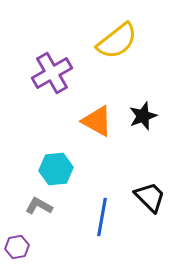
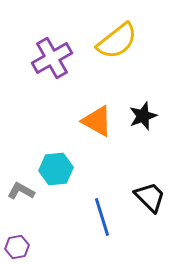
purple cross: moved 15 px up
gray L-shape: moved 18 px left, 15 px up
blue line: rotated 27 degrees counterclockwise
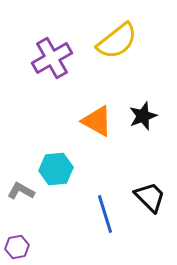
blue line: moved 3 px right, 3 px up
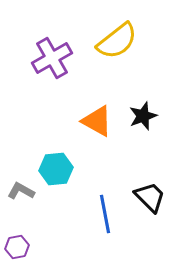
blue line: rotated 6 degrees clockwise
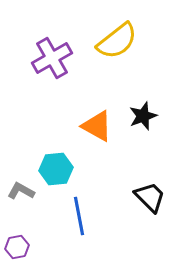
orange triangle: moved 5 px down
blue line: moved 26 px left, 2 px down
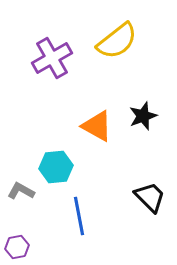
cyan hexagon: moved 2 px up
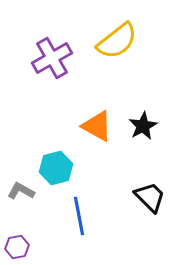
black star: moved 10 px down; rotated 8 degrees counterclockwise
cyan hexagon: moved 1 px down; rotated 8 degrees counterclockwise
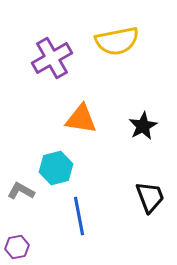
yellow semicircle: rotated 27 degrees clockwise
orange triangle: moved 16 px left, 7 px up; rotated 20 degrees counterclockwise
black trapezoid: rotated 24 degrees clockwise
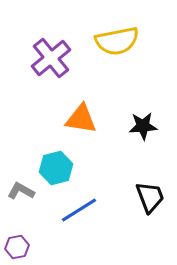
purple cross: moved 1 px left; rotated 9 degrees counterclockwise
black star: rotated 24 degrees clockwise
blue line: moved 6 px up; rotated 69 degrees clockwise
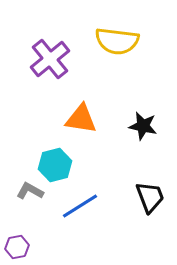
yellow semicircle: rotated 18 degrees clockwise
purple cross: moved 1 px left, 1 px down
black star: rotated 16 degrees clockwise
cyan hexagon: moved 1 px left, 3 px up
gray L-shape: moved 9 px right
blue line: moved 1 px right, 4 px up
